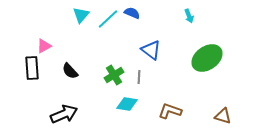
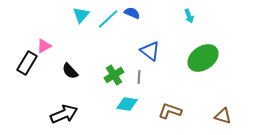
blue triangle: moved 1 px left, 1 px down
green ellipse: moved 4 px left
black rectangle: moved 5 px left, 5 px up; rotated 35 degrees clockwise
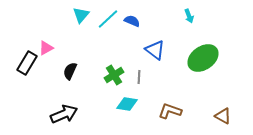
blue semicircle: moved 8 px down
pink triangle: moved 2 px right, 2 px down
blue triangle: moved 5 px right, 1 px up
black semicircle: rotated 66 degrees clockwise
brown triangle: rotated 12 degrees clockwise
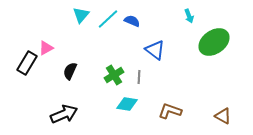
green ellipse: moved 11 px right, 16 px up
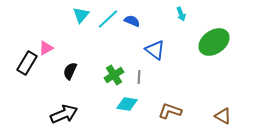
cyan arrow: moved 8 px left, 2 px up
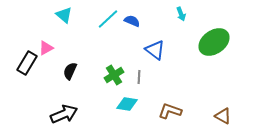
cyan triangle: moved 17 px left; rotated 30 degrees counterclockwise
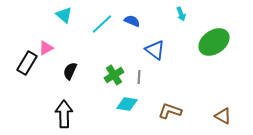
cyan line: moved 6 px left, 5 px down
black arrow: rotated 68 degrees counterclockwise
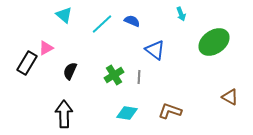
cyan diamond: moved 9 px down
brown triangle: moved 7 px right, 19 px up
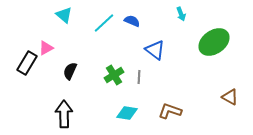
cyan line: moved 2 px right, 1 px up
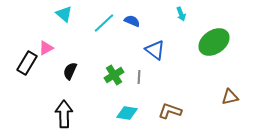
cyan triangle: moved 1 px up
brown triangle: rotated 42 degrees counterclockwise
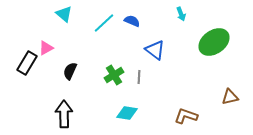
brown L-shape: moved 16 px right, 5 px down
